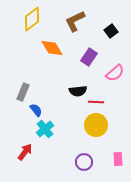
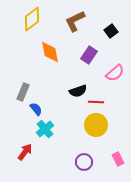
orange diamond: moved 2 px left, 4 px down; rotated 20 degrees clockwise
purple rectangle: moved 2 px up
black semicircle: rotated 12 degrees counterclockwise
blue semicircle: moved 1 px up
pink rectangle: rotated 24 degrees counterclockwise
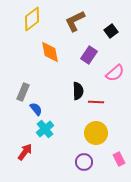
black semicircle: rotated 72 degrees counterclockwise
yellow circle: moved 8 px down
pink rectangle: moved 1 px right
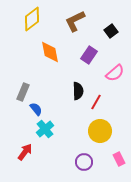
red line: rotated 63 degrees counterclockwise
yellow circle: moved 4 px right, 2 px up
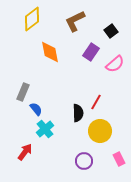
purple rectangle: moved 2 px right, 3 px up
pink semicircle: moved 9 px up
black semicircle: moved 22 px down
purple circle: moved 1 px up
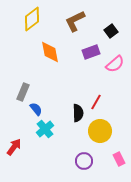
purple rectangle: rotated 36 degrees clockwise
red arrow: moved 11 px left, 5 px up
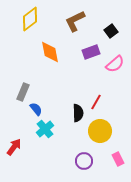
yellow diamond: moved 2 px left
pink rectangle: moved 1 px left
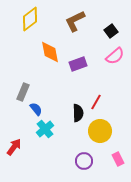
purple rectangle: moved 13 px left, 12 px down
pink semicircle: moved 8 px up
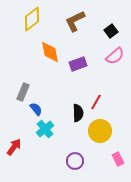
yellow diamond: moved 2 px right
purple circle: moved 9 px left
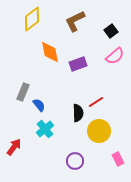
red line: rotated 28 degrees clockwise
blue semicircle: moved 3 px right, 4 px up
yellow circle: moved 1 px left
